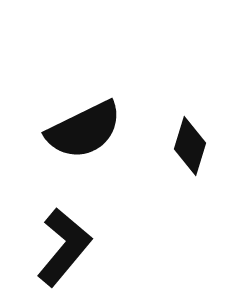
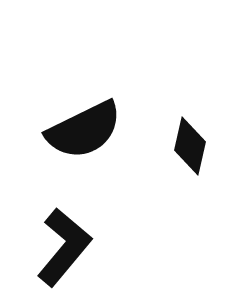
black diamond: rotated 4 degrees counterclockwise
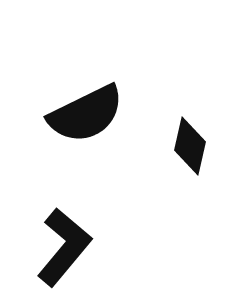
black semicircle: moved 2 px right, 16 px up
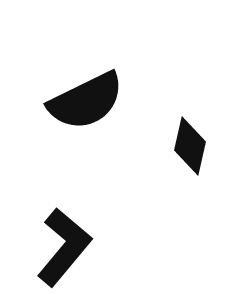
black semicircle: moved 13 px up
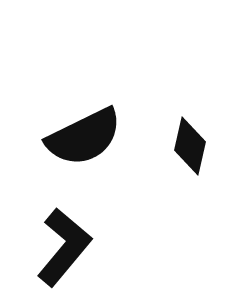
black semicircle: moved 2 px left, 36 px down
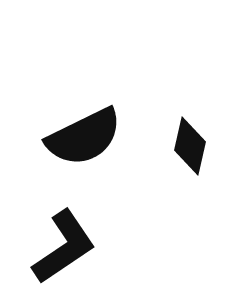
black L-shape: rotated 16 degrees clockwise
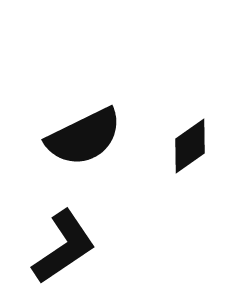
black diamond: rotated 42 degrees clockwise
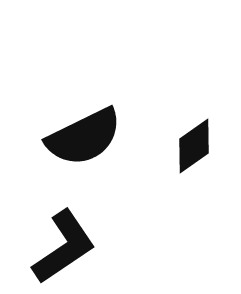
black diamond: moved 4 px right
